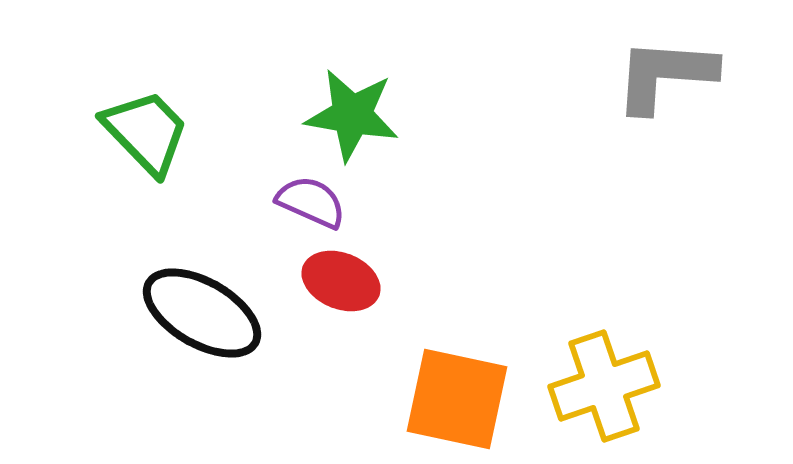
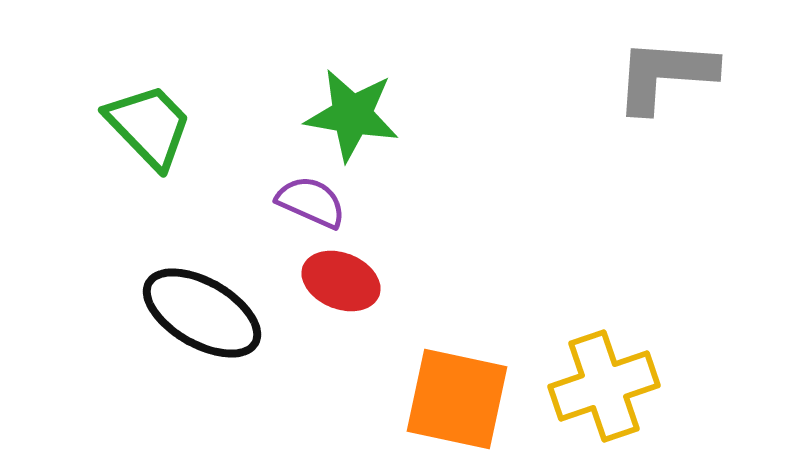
green trapezoid: moved 3 px right, 6 px up
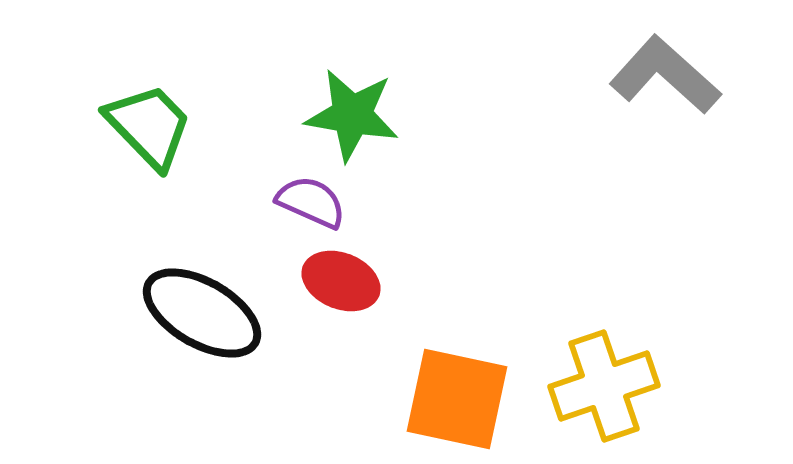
gray L-shape: rotated 38 degrees clockwise
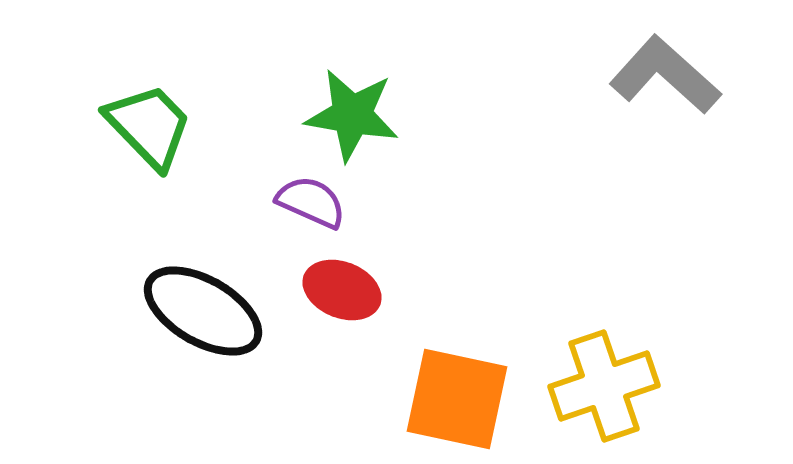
red ellipse: moved 1 px right, 9 px down
black ellipse: moved 1 px right, 2 px up
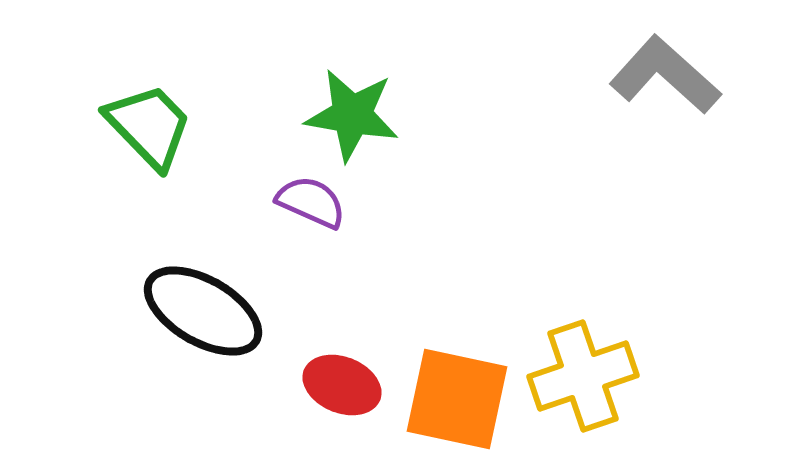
red ellipse: moved 95 px down
yellow cross: moved 21 px left, 10 px up
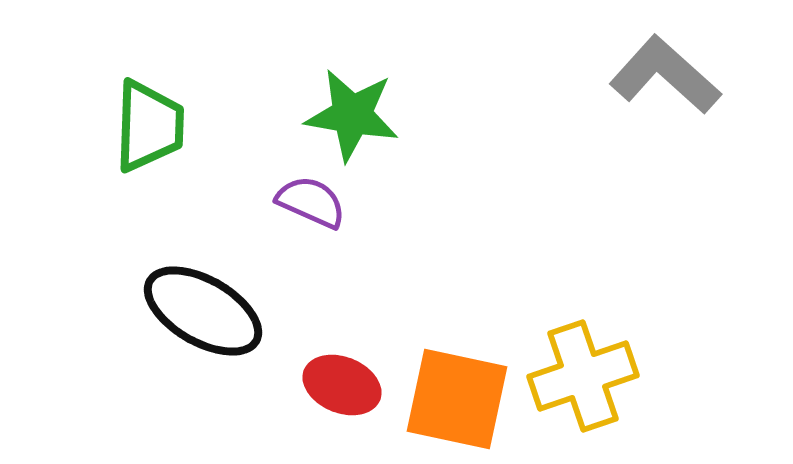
green trapezoid: rotated 46 degrees clockwise
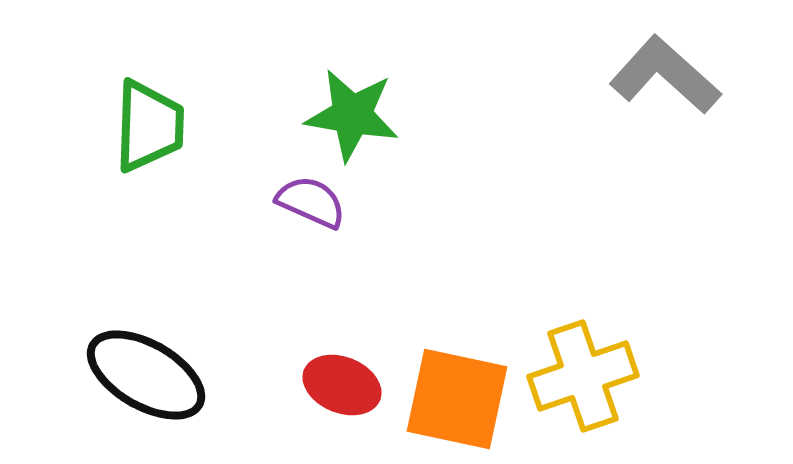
black ellipse: moved 57 px left, 64 px down
